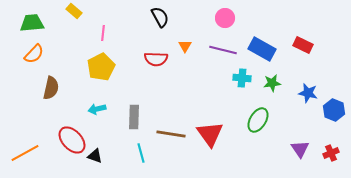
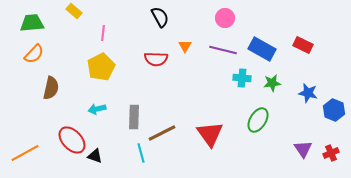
brown line: moved 9 px left, 1 px up; rotated 36 degrees counterclockwise
purple triangle: moved 3 px right
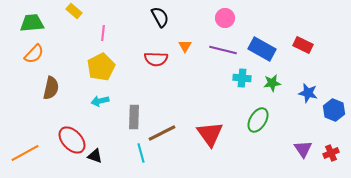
cyan arrow: moved 3 px right, 8 px up
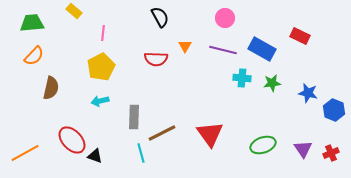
red rectangle: moved 3 px left, 9 px up
orange semicircle: moved 2 px down
green ellipse: moved 5 px right, 25 px down; rotated 40 degrees clockwise
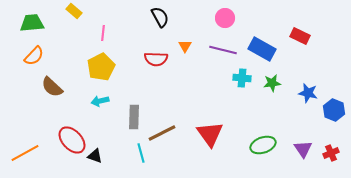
brown semicircle: moved 1 px right, 1 px up; rotated 120 degrees clockwise
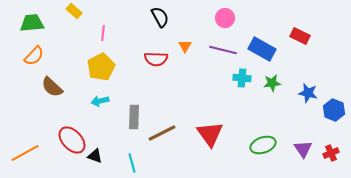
cyan line: moved 9 px left, 10 px down
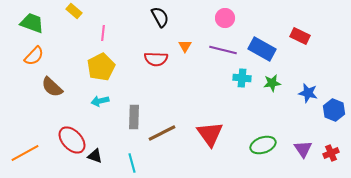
green trapezoid: rotated 25 degrees clockwise
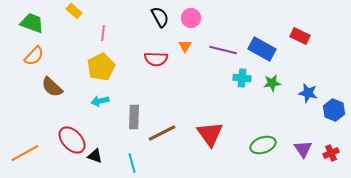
pink circle: moved 34 px left
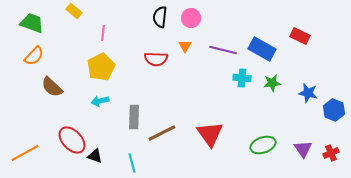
black semicircle: rotated 145 degrees counterclockwise
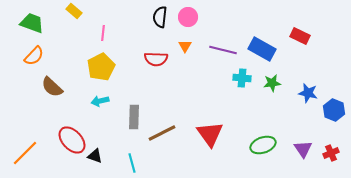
pink circle: moved 3 px left, 1 px up
orange line: rotated 16 degrees counterclockwise
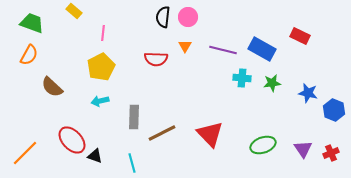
black semicircle: moved 3 px right
orange semicircle: moved 5 px left, 1 px up; rotated 15 degrees counterclockwise
red triangle: rotated 8 degrees counterclockwise
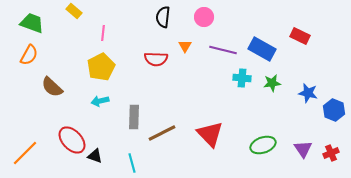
pink circle: moved 16 px right
